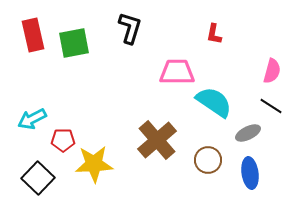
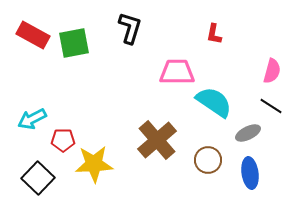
red rectangle: rotated 48 degrees counterclockwise
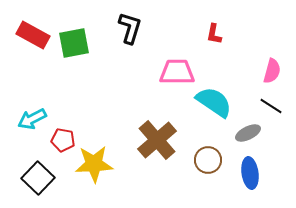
red pentagon: rotated 10 degrees clockwise
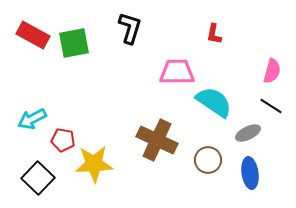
brown cross: rotated 24 degrees counterclockwise
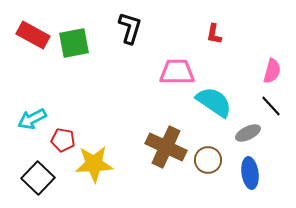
black line: rotated 15 degrees clockwise
brown cross: moved 9 px right, 7 px down
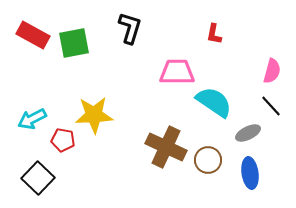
yellow star: moved 49 px up
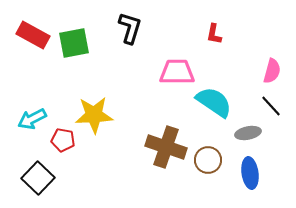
gray ellipse: rotated 15 degrees clockwise
brown cross: rotated 6 degrees counterclockwise
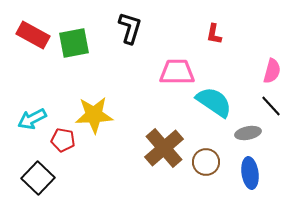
brown cross: moved 2 px left, 1 px down; rotated 30 degrees clockwise
brown circle: moved 2 px left, 2 px down
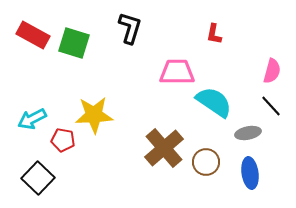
green square: rotated 28 degrees clockwise
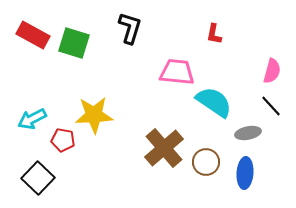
pink trapezoid: rotated 6 degrees clockwise
blue ellipse: moved 5 px left; rotated 12 degrees clockwise
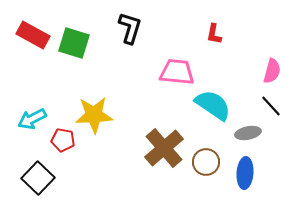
cyan semicircle: moved 1 px left, 3 px down
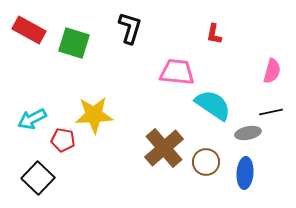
red rectangle: moved 4 px left, 5 px up
black line: moved 6 px down; rotated 60 degrees counterclockwise
